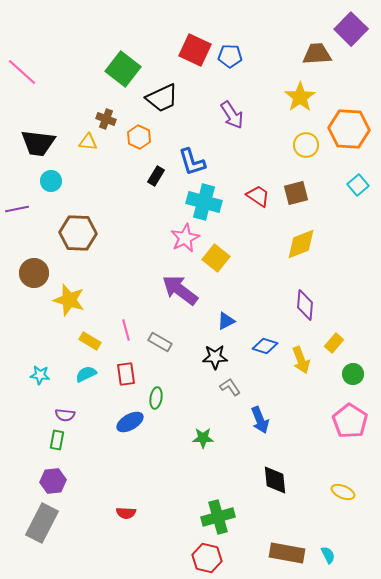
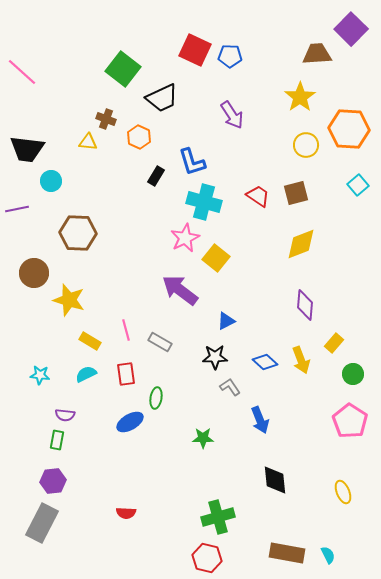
black trapezoid at (38, 143): moved 11 px left, 6 px down
blue diamond at (265, 346): moved 16 px down; rotated 25 degrees clockwise
yellow ellipse at (343, 492): rotated 45 degrees clockwise
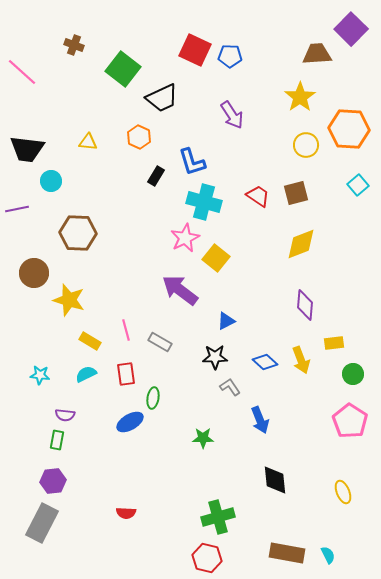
brown cross at (106, 119): moved 32 px left, 74 px up
yellow rectangle at (334, 343): rotated 42 degrees clockwise
green ellipse at (156, 398): moved 3 px left
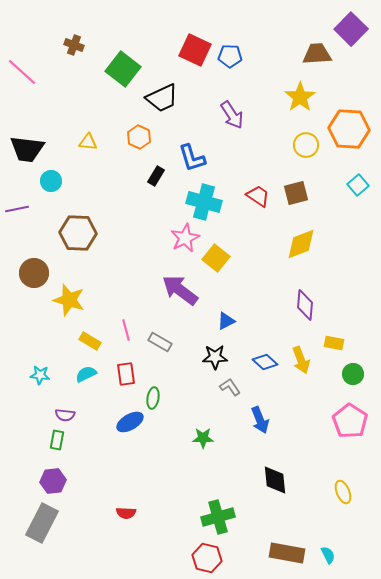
blue L-shape at (192, 162): moved 4 px up
yellow rectangle at (334, 343): rotated 18 degrees clockwise
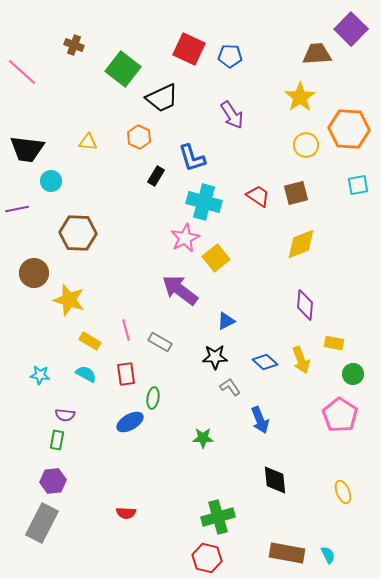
red square at (195, 50): moved 6 px left, 1 px up
cyan square at (358, 185): rotated 30 degrees clockwise
yellow square at (216, 258): rotated 12 degrees clockwise
cyan semicircle at (86, 374): rotated 55 degrees clockwise
pink pentagon at (350, 421): moved 10 px left, 6 px up
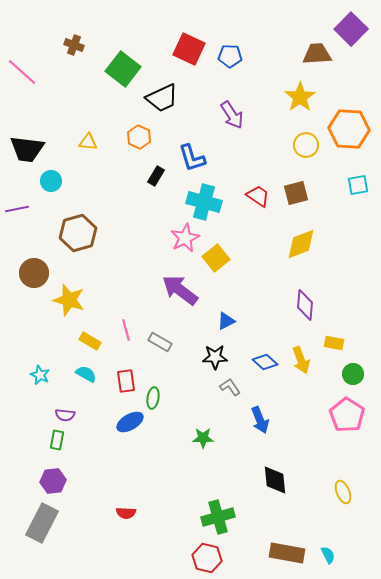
brown hexagon at (78, 233): rotated 18 degrees counterclockwise
red rectangle at (126, 374): moved 7 px down
cyan star at (40, 375): rotated 18 degrees clockwise
pink pentagon at (340, 415): moved 7 px right
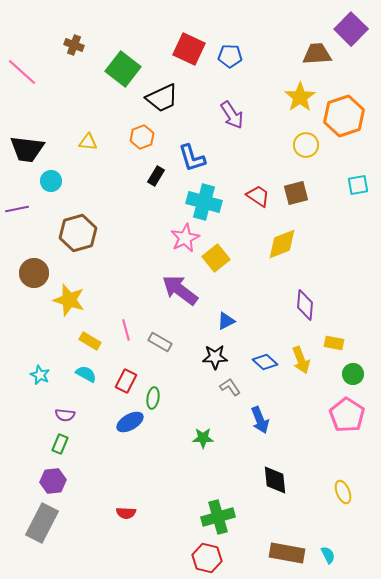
orange hexagon at (349, 129): moved 5 px left, 13 px up; rotated 21 degrees counterclockwise
orange hexagon at (139, 137): moved 3 px right; rotated 15 degrees clockwise
yellow diamond at (301, 244): moved 19 px left
red rectangle at (126, 381): rotated 35 degrees clockwise
green rectangle at (57, 440): moved 3 px right, 4 px down; rotated 12 degrees clockwise
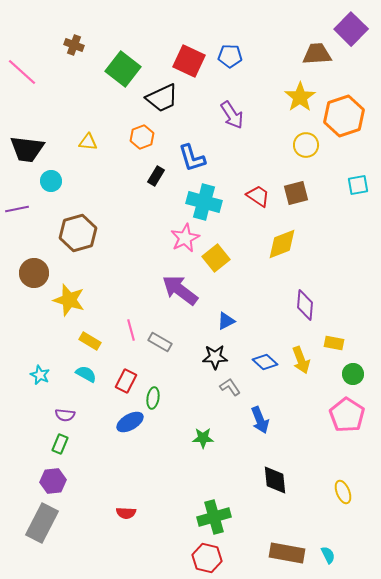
red square at (189, 49): moved 12 px down
pink line at (126, 330): moved 5 px right
green cross at (218, 517): moved 4 px left
